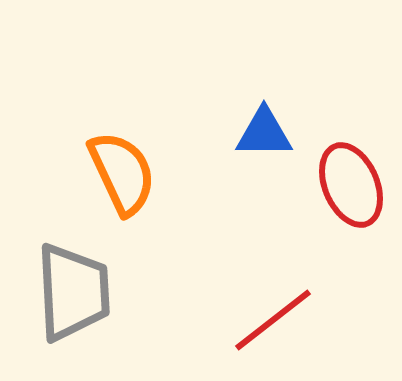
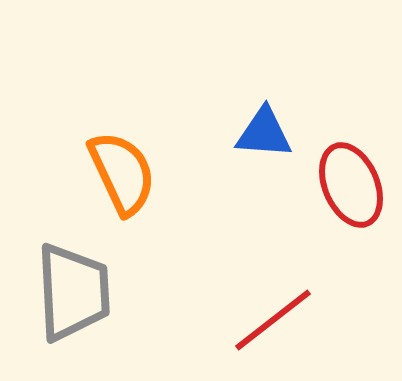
blue triangle: rotated 4 degrees clockwise
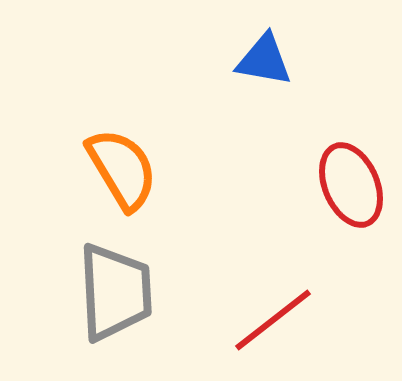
blue triangle: moved 73 px up; rotated 6 degrees clockwise
orange semicircle: moved 4 px up; rotated 6 degrees counterclockwise
gray trapezoid: moved 42 px right
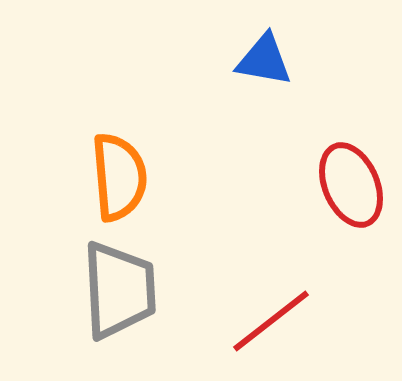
orange semicircle: moved 3 px left, 8 px down; rotated 26 degrees clockwise
gray trapezoid: moved 4 px right, 2 px up
red line: moved 2 px left, 1 px down
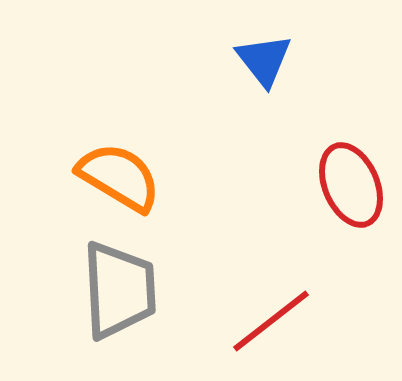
blue triangle: rotated 42 degrees clockwise
orange semicircle: rotated 54 degrees counterclockwise
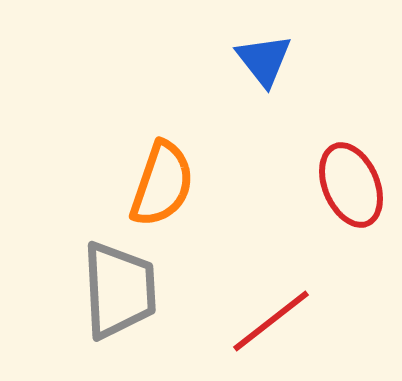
orange semicircle: moved 43 px right, 7 px down; rotated 78 degrees clockwise
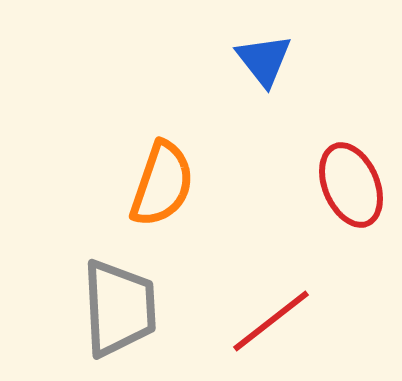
gray trapezoid: moved 18 px down
